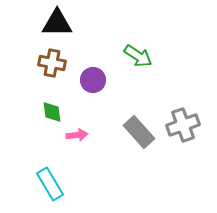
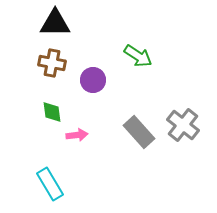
black triangle: moved 2 px left
gray cross: rotated 32 degrees counterclockwise
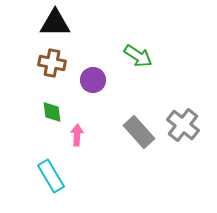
pink arrow: rotated 80 degrees counterclockwise
cyan rectangle: moved 1 px right, 8 px up
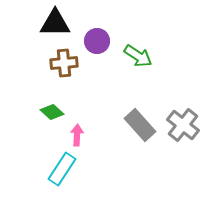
brown cross: moved 12 px right; rotated 16 degrees counterclockwise
purple circle: moved 4 px right, 39 px up
green diamond: rotated 40 degrees counterclockwise
gray rectangle: moved 1 px right, 7 px up
cyan rectangle: moved 11 px right, 7 px up; rotated 64 degrees clockwise
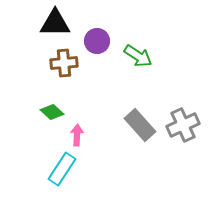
gray cross: rotated 28 degrees clockwise
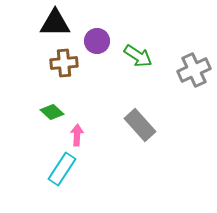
gray cross: moved 11 px right, 55 px up
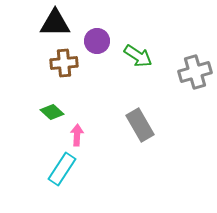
gray cross: moved 1 px right, 2 px down; rotated 8 degrees clockwise
gray rectangle: rotated 12 degrees clockwise
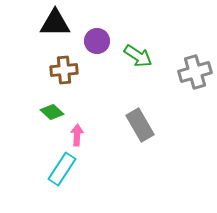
brown cross: moved 7 px down
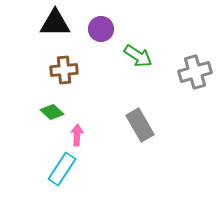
purple circle: moved 4 px right, 12 px up
